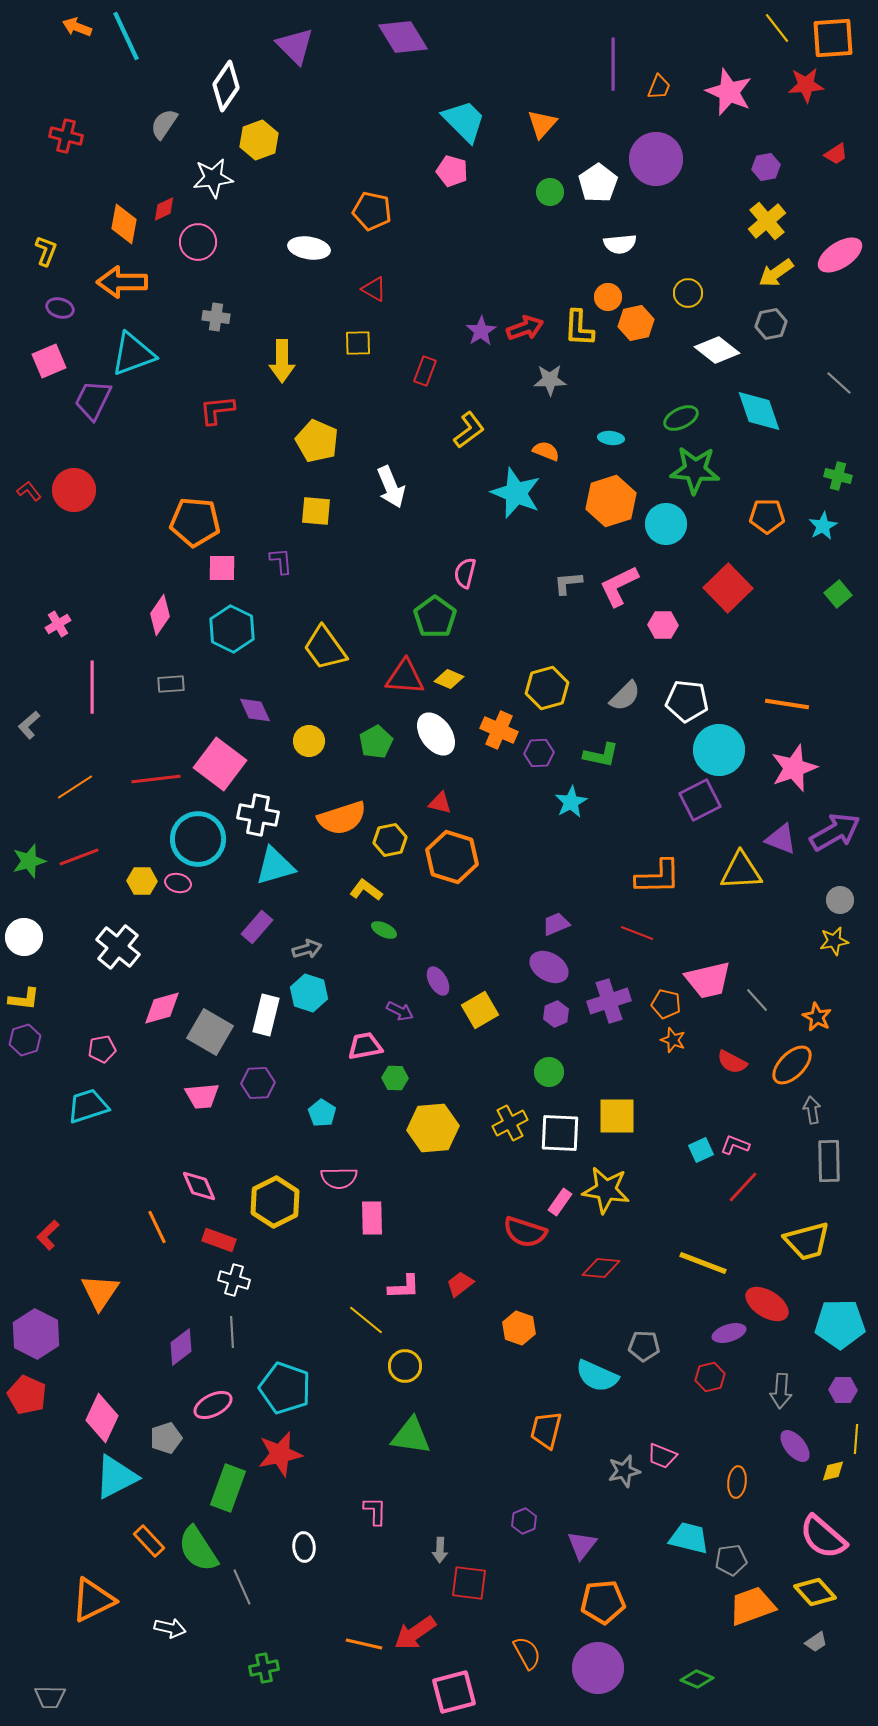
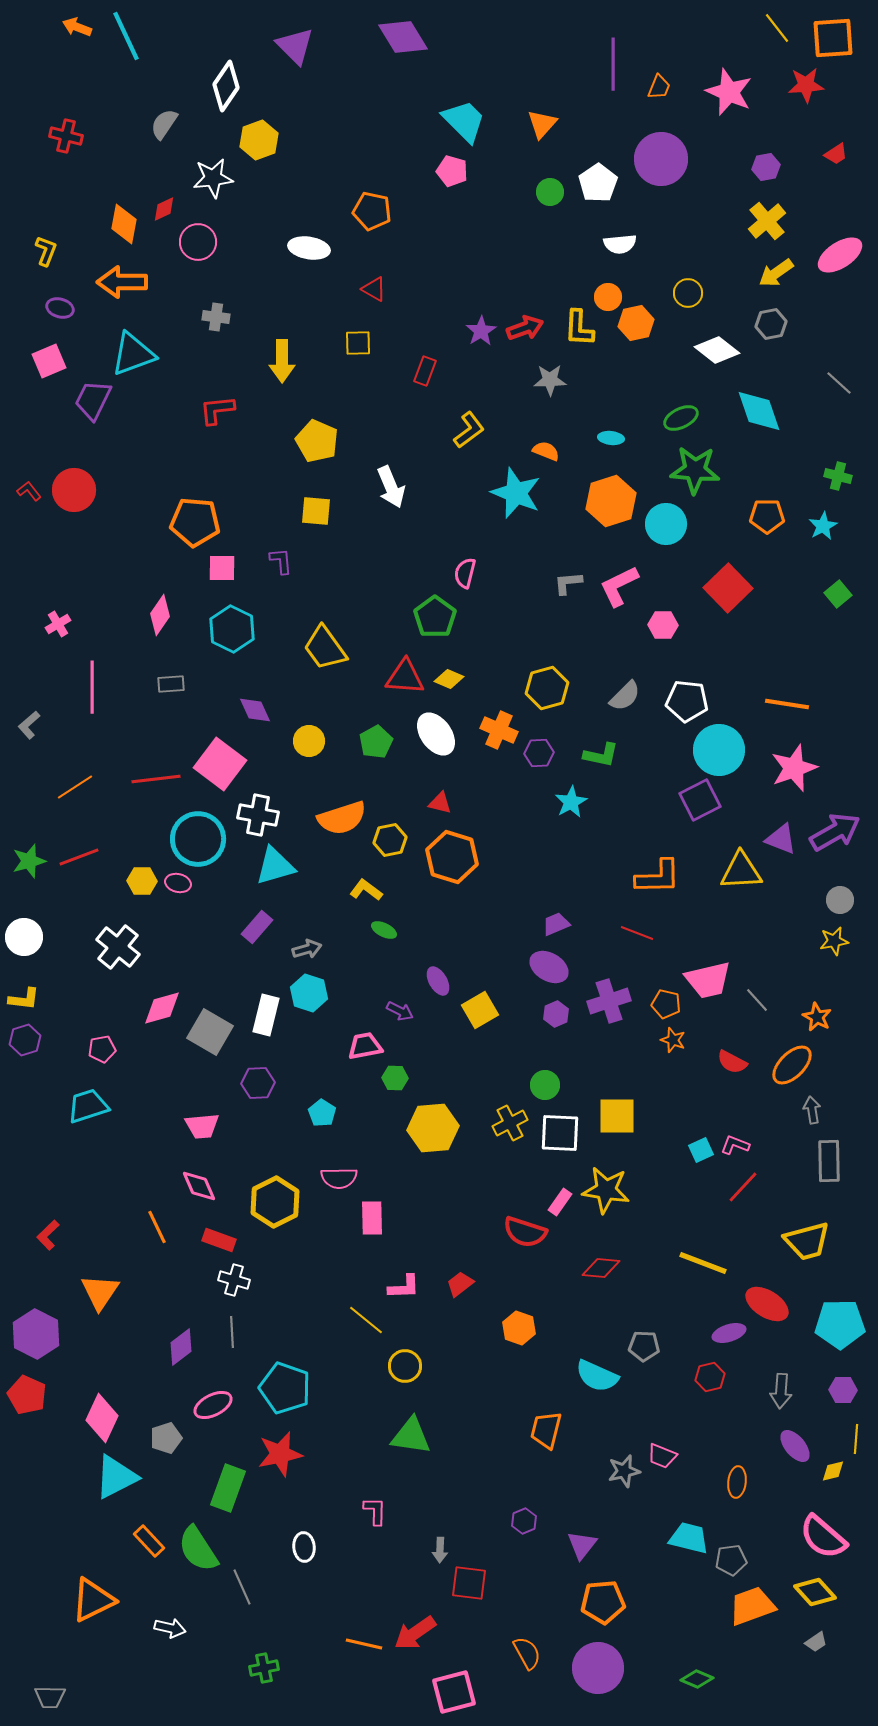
purple circle at (656, 159): moved 5 px right
green circle at (549, 1072): moved 4 px left, 13 px down
pink trapezoid at (202, 1096): moved 30 px down
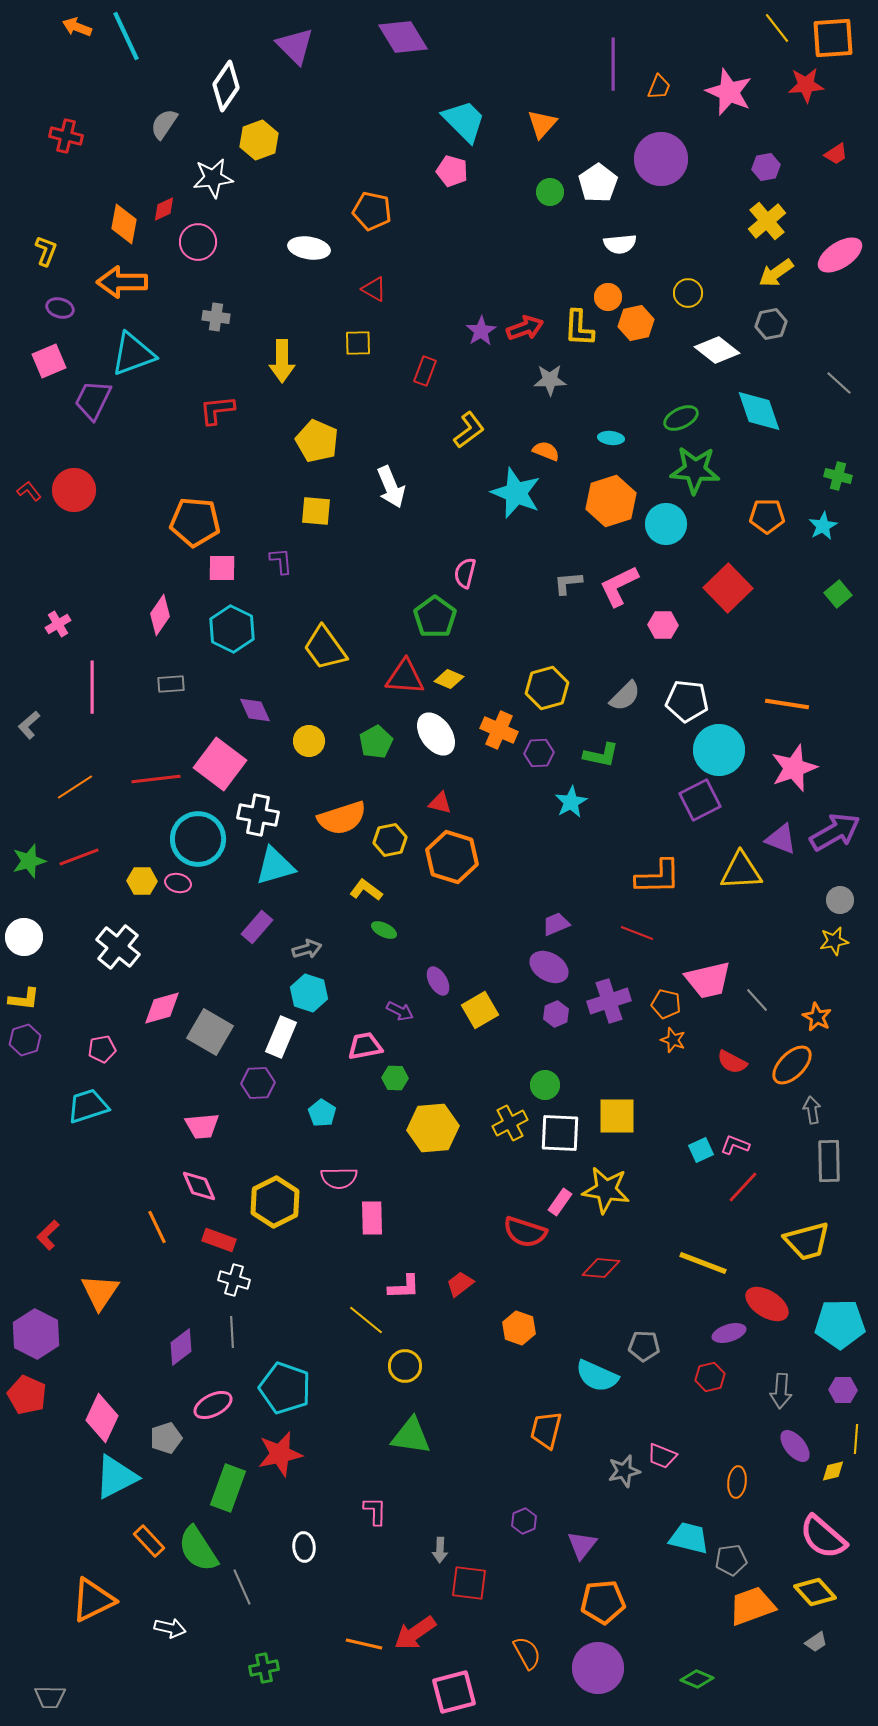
white rectangle at (266, 1015): moved 15 px right, 22 px down; rotated 9 degrees clockwise
